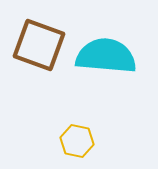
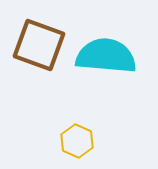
yellow hexagon: rotated 12 degrees clockwise
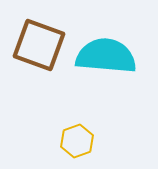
yellow hexagon: rotated 16 degrees clockwise
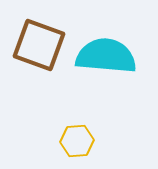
yellow hexagon: rotated 16 degrees clockwise
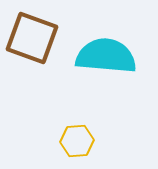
brown square: moved 7 px left, 7 px up
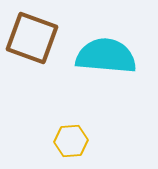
yellow hexagon: moved 6 px left
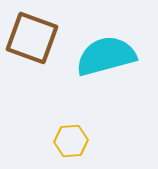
cyan semicircle: rotated 20 degrees counterclockwise
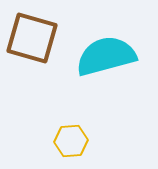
brown square: rotated 4 degrees counterclockwise
